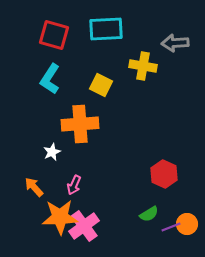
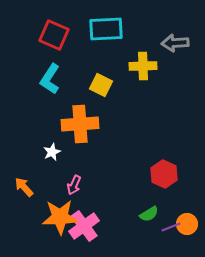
red square: rotated 8 degrees clockwise
yellow cross: rotated 12 degrees counterclockwise
orange arrow: moved 10 px left
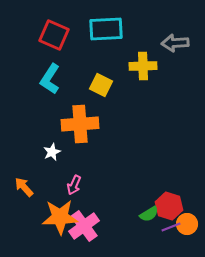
red hexagon: moved 5 px right, 32 px down; rotated 8 degrees counterclockwise
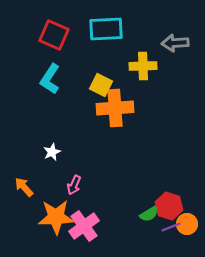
orange cross: moved 35 px right, 16 px up
orange star: moved 4 px left
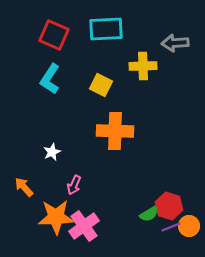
orange cross: moved 23 px down; rotated 6 degrees clockwise
orange circle: moved 2 px right, 2 px down
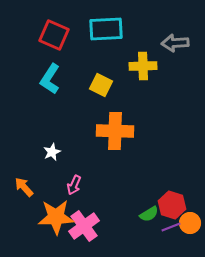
red hexagon: moved 3 px right, 1 px up
orange circle: moved 1 px right, 3 px up
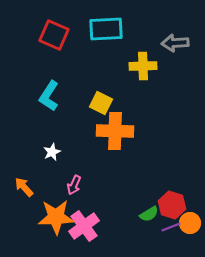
cyan L-shape: moved 1 px left, 17 px down
yellow square: moved 18 px down
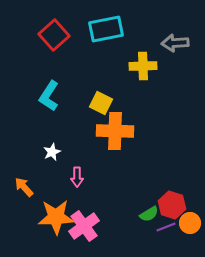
cyan rectangle: rotated 8 degrees counterclockwise
red square: rotated 24 degrees clockwise
pink arrow: moved 3 px right, 8 px up; rotated 24 degrees counterclockwise
purple line: moved 5 px left
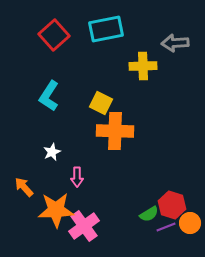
orange star: moved 7 px up
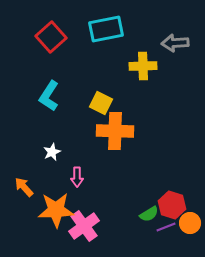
red square: moved 3 px left, 2 px down
